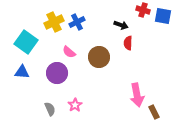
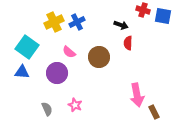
cyan square: moved 1 px right, 5 px down
pink star: rotated 16 degrees counterclockwise
gray semicircle: moved 3 px left
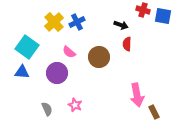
yellow cross: rotated 18 degrees counterclockwise
red semicircle: moved 1 px left, 1 px down
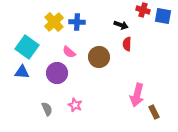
blue cross: rotated 28 degrees clockwise
pink arrow: rotated 25 degrees clockwise
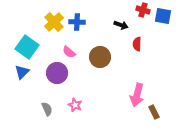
red semicircle: moved 10 px right
brown circle: moved 1 px right
blue triangle: rotated 49 degrees counterclockwise
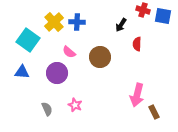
black arrow: rotated 104 degrees clockwise
cyan square: moved 1 px right, 7 px up
blue triangle: rotated 49 degrees clockwise
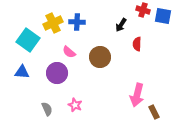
yellow cross: moved 1 px left, 1 px down; rotated 18 degrees clockwise
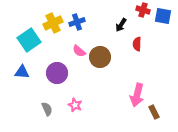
blue cross: rotated 21 degrees counterclockwise
cyan square: moved 1 px right; rotated 20 degrees clockwise
pink semicircle: moved 10 px right, 1 px up
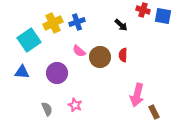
black arrow: rotated 80 degrees counterclockwise
red semicircle: moved 14 px left, 11 px down
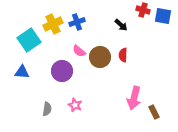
yellow cross: moved 1 px down
purple circle: moved 5 px right, 2 px up
pink arrow: moved 3 px left, 3 px down
gray semicircle: rotated 32 degrees clockwise
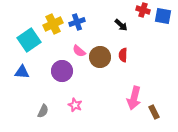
gray semicircle: moved 4 px left, 2 px down; rotated 16 degrees clockwise
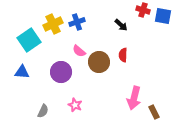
brown circle: moved 1 px left, 5 px down
purple circle: moved 1 px left, 1 px down
